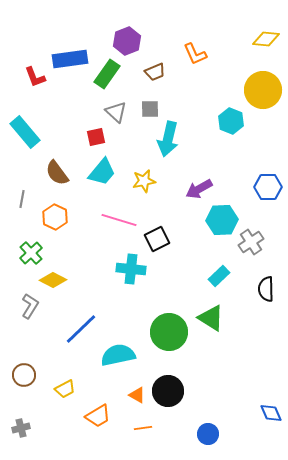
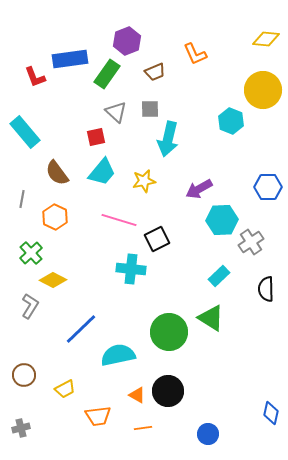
blue diamond at (271, 413): rotated 35 degrees clockwise
orange trapezoid at (98, 416): rotated 24 degrees clockwise
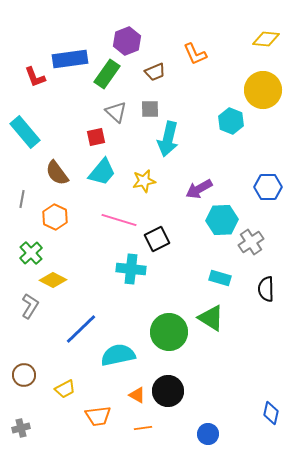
cyan rectangle at (219, 276): moved 1 px right, 2 px down; rotated 60 degrees clockwise
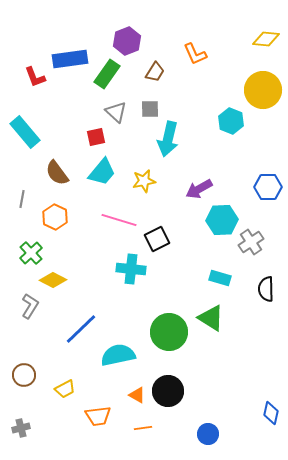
brown trapezoid at (155, 72): rotated 35 degrees counterclockwise
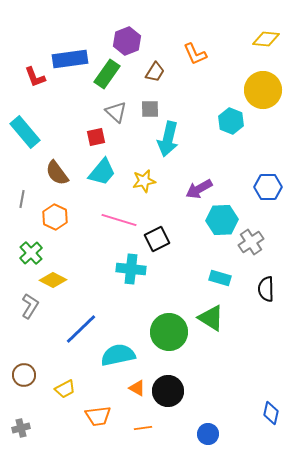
orange triangle at (137, 395): moved 7 px up
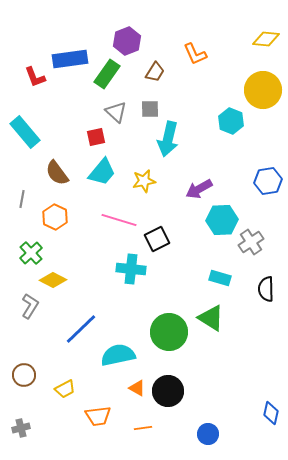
blue hexagon at (268, 187): moved 6 px up; rotated 8 degrees counterclockwise
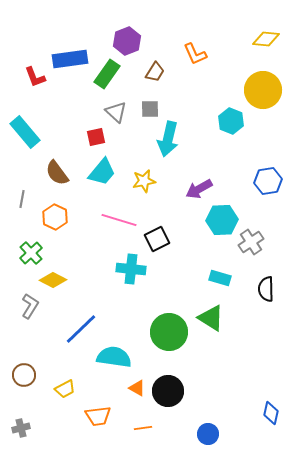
cyan semicircle at (118, 355): moved 4 px left, 2 px down; rotated 20 degrees clockwise
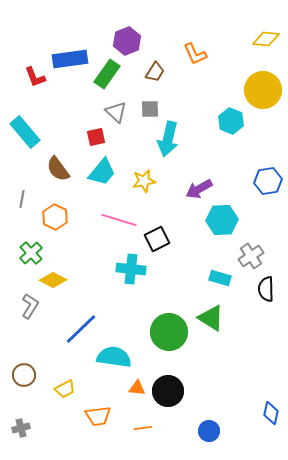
brown semicircle at (57, 173): moved 1 px right, 4 px up
gray cross at (251, 242): moved 14 px down
orange triangle at (137, 388): rotated 24 degrees counterclockwise
blue circle at (208, 434): moved 1 px right, 3 px up
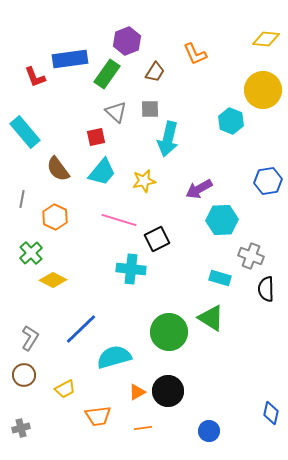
gray cross at (251, 256): rotated 35 degrees counterclockwise
gray L-shape at (30, 306): moved 32 px down
cyan semicircle at (114, 357): rotated 24 degrees counterclockwise
orange triangle at (137, 388): moved 4 px down; rotated 36 degrees counterclockwise
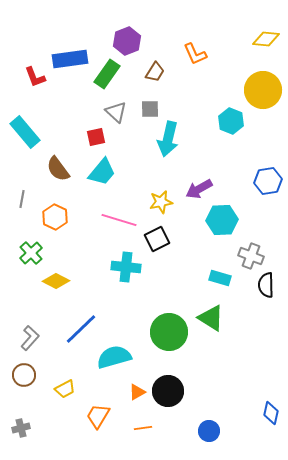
yellow star at (144, 181): moved 17 px right, 21 px down
cyan cross at (131, 269): moved 5 px left, 2 px up
yellow diamond at (53, 280): moved 3 px right, 1 px down
black semicircle at (266, 289): moved 4 px up
gray L-shape at (30, 338): rotated 10 degrees clockwise
orange trapezoid at (98, 416): rotated 128 degrees clockwise
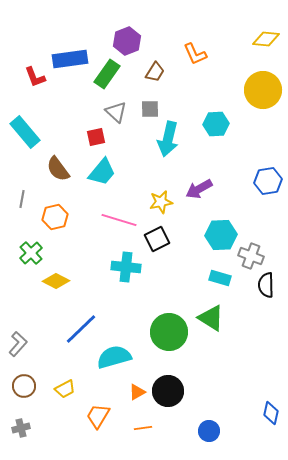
cyan hexagon at (231, 121): moved 15 px left, 3 px down; rotated 25 degrees counterclockwise
orange hexagon at (55, 217): rotated 20 degrees clockwise
cyan hexagon at (222, 220): moved 1 px left, 15 px down
gray L-shape at (30, 338): moved 12 px left, 6 px down
brown circle at (24, 375): moved 11 px down
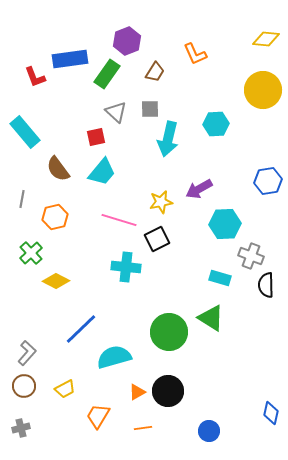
cyan hexagon at (221, 235): moved 4 px right, 11 px up
gray L-shape at (18, 344): moved 9 px right, 9 px down
